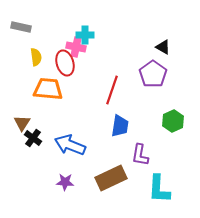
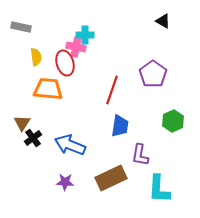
black triangle: moved 26 px up
black cross: rotated 18 degrees clockwise
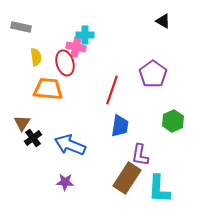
brown rectangle: moved 16 px right; rotated 32 degrees counterclockwise
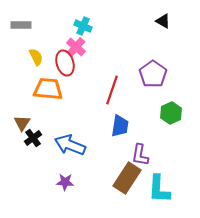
gray rectangle: moved 2 px up; rotated 12 degrees counterclockwise
cyan cross: moved 2 px left, 9 px up; rotated 24 degrees clockwise
pink cross: rotated 30 degrees clockwise
yellow semicircle: rotated 18 degrees counterclockwise
green hexagon: moved 2 px left, 8 px up
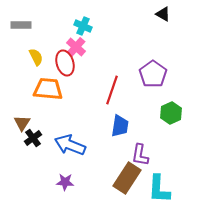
black triangle: moved 7 px up
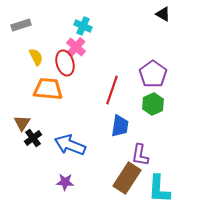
gray rectangle: rotated 18 degrees counterclockwise
green hexagon: moved 18 px left, 9 px up
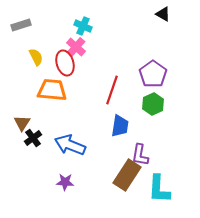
orange trapezoid: moved 4 px right, 1 px down
brown rectangle: moved 3 px up
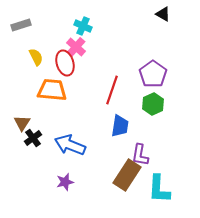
purple star: rotated 18 degrees counterclockwise
